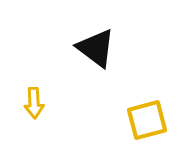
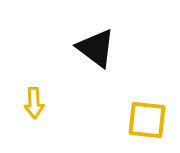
yellow square: rotated 21 degrees clockwise
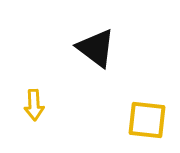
yellow arrow: moved 2 px down
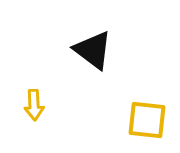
black triangle: moved 3 px left, 2 px down
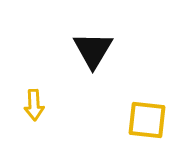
black triangle: rotated 24 degrees clockwise
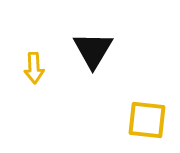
yellow arrow: moved 37 px up
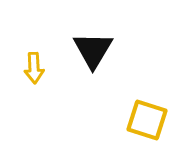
yellow square: rotated 12 degrees clockwise
